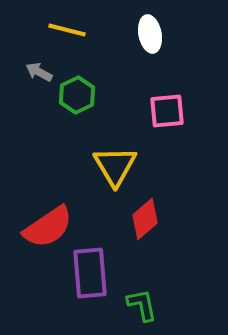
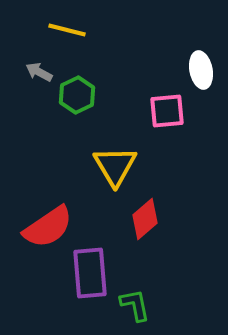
white ellipse: moved 51 px right, 36 px down
green L-shape: moved 7 px left
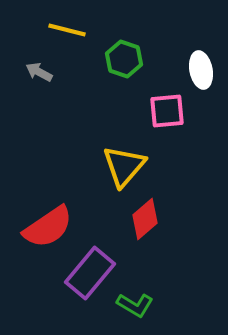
green hexagon: moved 47 px right, 36 px up; rotated 15 degrees counterclockwise
yellow triangle: moved 9 px right; rotated 12 degrees clockwise
purple rectangle: rotated 45 degrees clockwise
green L-shape: rotated 132 degrees clockwise
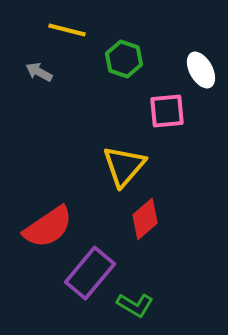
white ellipse: rotated 18 degrees counterclockwise
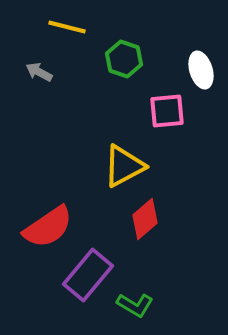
yellow line: moved 3 px up
white ellipse: rotated 12 degrees clockwise
yellow triangle: rotated 21 degrees clockwise
purple rectangle: moved 2 px left, 2 px down
